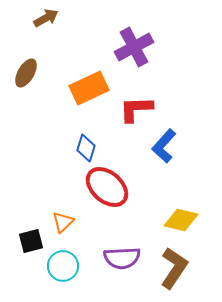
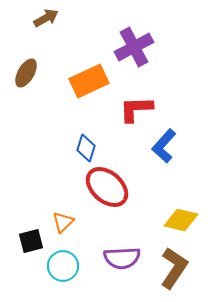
orange rectangle: moved 7 px up
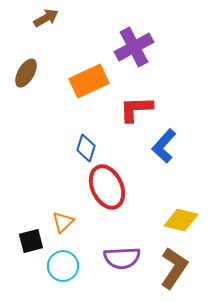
red ellipse: rotated 24 degrees clockwise
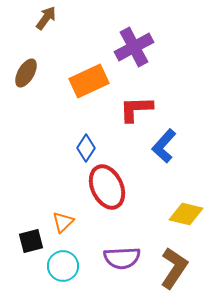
brown arrow: rotated 25 degrees counterclockwise
blue diamond: rotated 16 degrees clockwise
yellow diamond: moved 5 px right, 6 px up
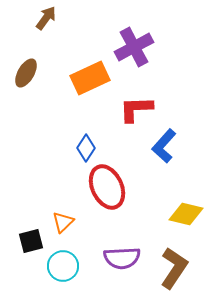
orange rectangle: moved 1 px right, 3 px up
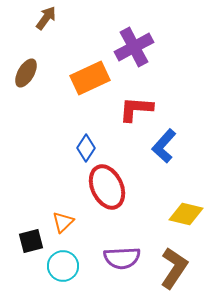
red L-shape: rotated 6 degrees clockwise
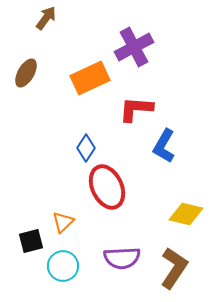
blue L-shape: rotated 12 degrees counterclockwise
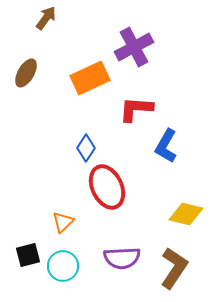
blue L-shape: moved 2 px right
black square: moved 3 px left, 14 px down
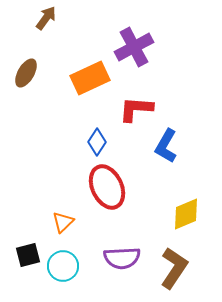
blue diamond: moved 11 px right, 6 px up
yellow diamond: rotated 36 degrees counterclockwise
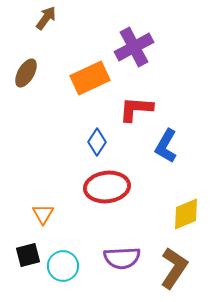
red ellipse: rotated 72 degrees counterclockwise
orange triangle: moved 20 px left, 8 px up; rotated 15 degrees counterclockwise
